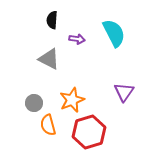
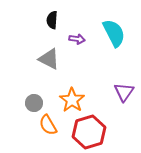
orange star: rotated 15 degrees counterclockwise
orange semicircle: rotated 15 degrees counterclockwise
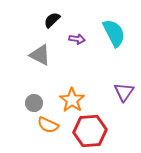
black semicircle: rotated 42 degrees clockwise
gray triangle: moved 9 px left, 4 px up
orange semicircle: rotated 35 degrees counterclockwise
red hexagon: moved 1 px right, 1 px up; rotated 12 degrees clockwise
